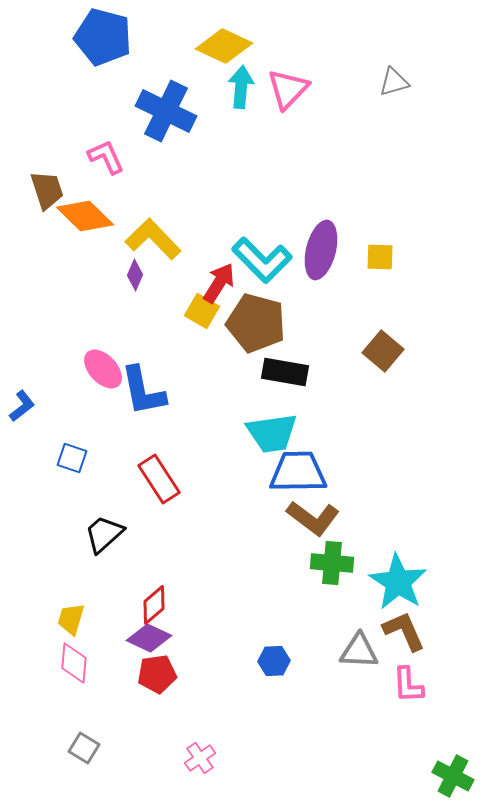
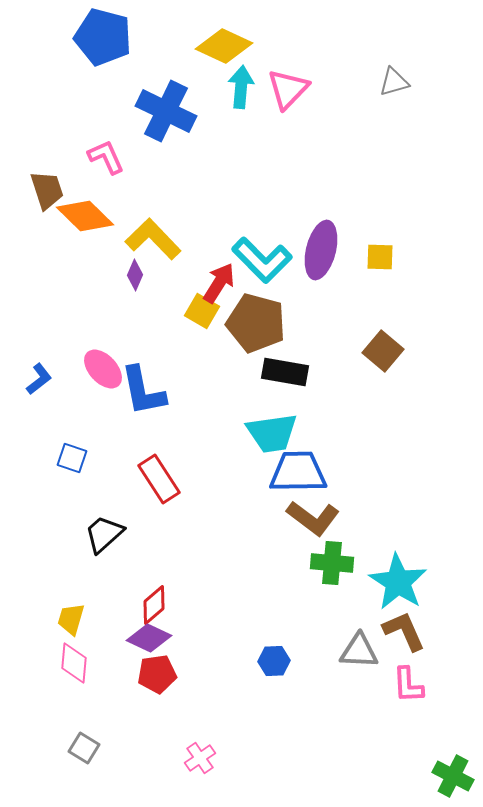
blue L-shape at (22, 406): moved 17 px right, 27 px up
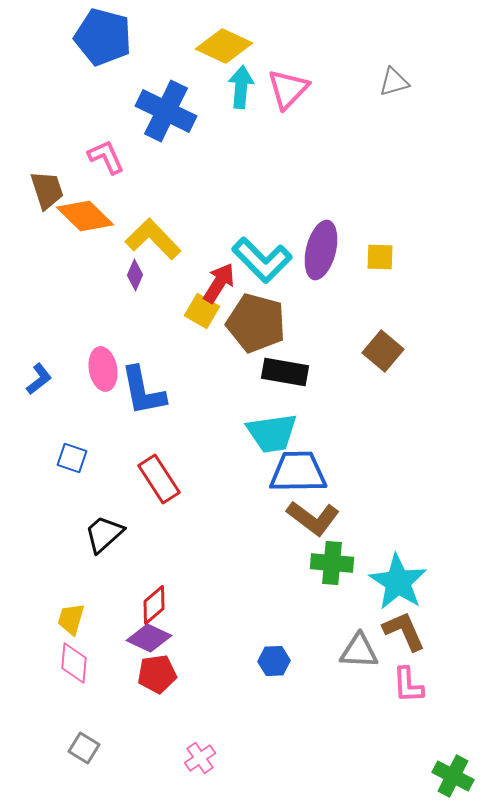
pink ellipse at (103, 369): rotated 33 degrees clockwise
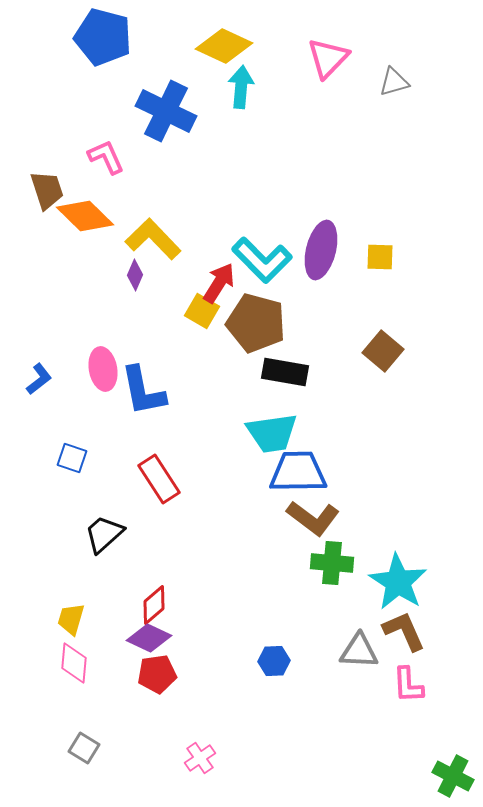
pink triangle at (288, 89): moved 40 px right, 31 px up
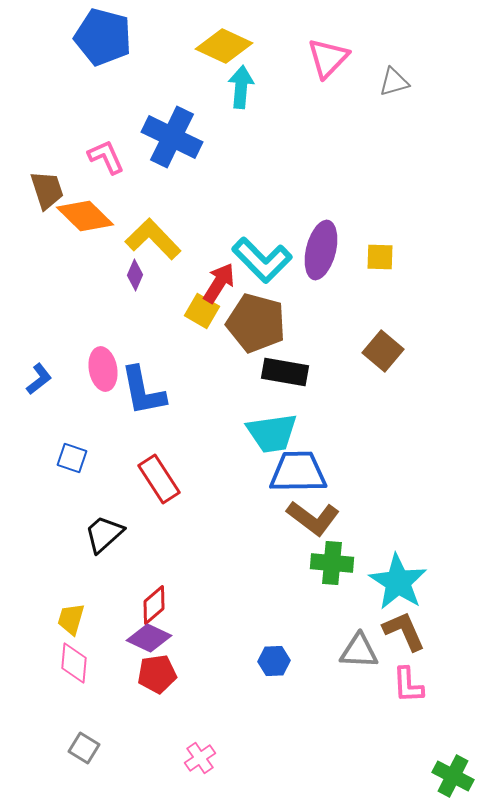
blue cross at (166, 111): moved 6 px right, 26 px down
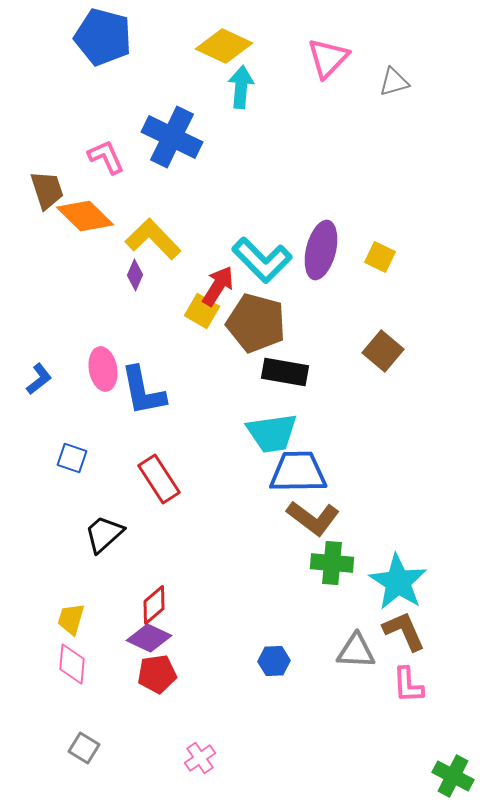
yellow square at (380, 257): rotated 24 degrees clockwise
red arrow at (219, 283): moved 1 px left, 3 px down
gray triangle at (359, 651): moved 3 px left
pink diamond at (74, 663): moved 2 px left, 1 px down
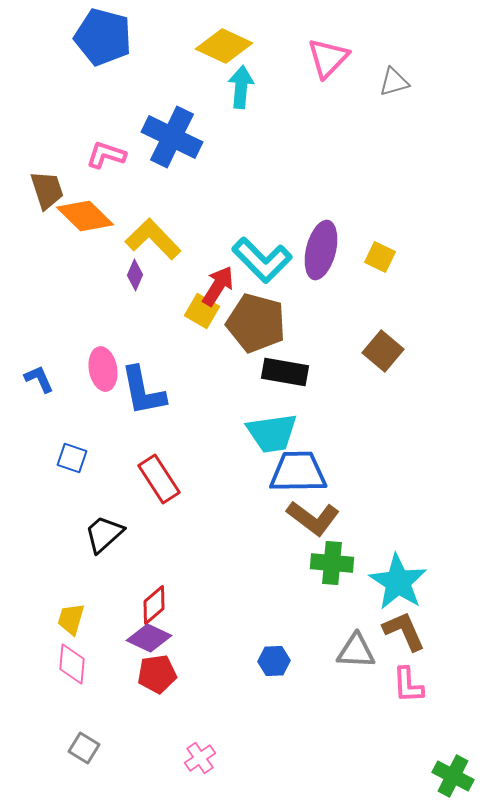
pink L-shape at (106, 157): moved 2 px up; rotated 48 degrees counterclockwise
blue L-shape at (39, 379): rotated 76 degrees counterclockwise
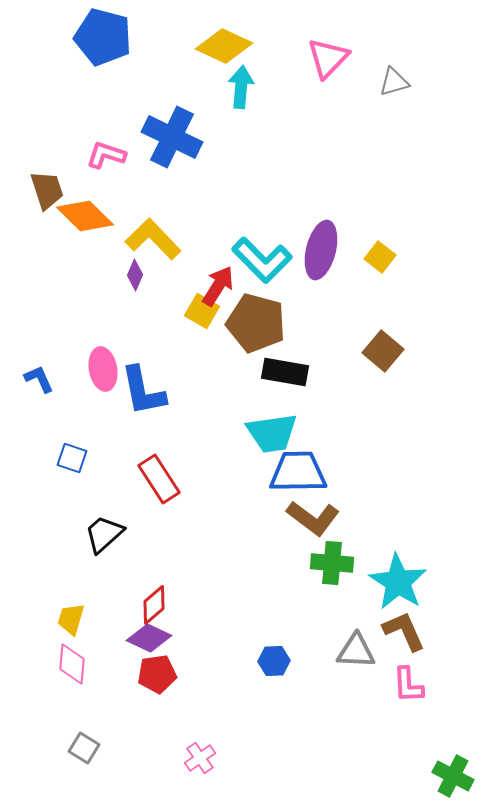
yellow square at (380, 257): rotated 12 degrees clockwise
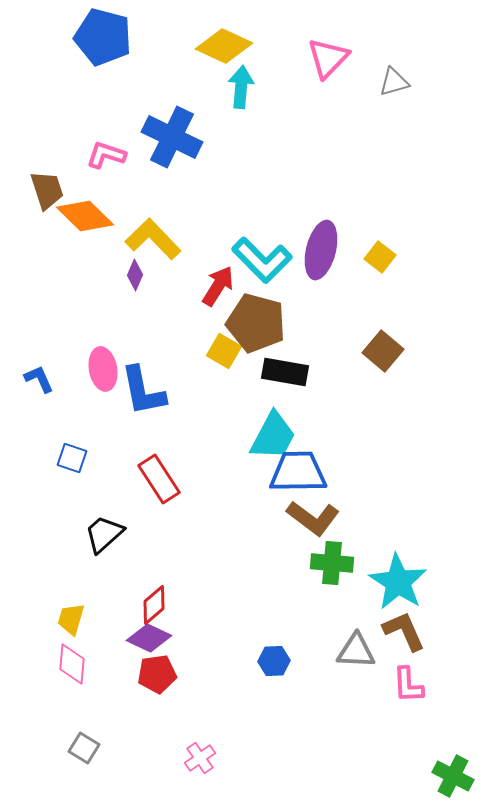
yellow square at (202, 311): moved 22 px right, 40 px down
cyan trapezoid at (272, 433): moved 1 px right, 3 px down; rotated 54 degrees counterclockwise
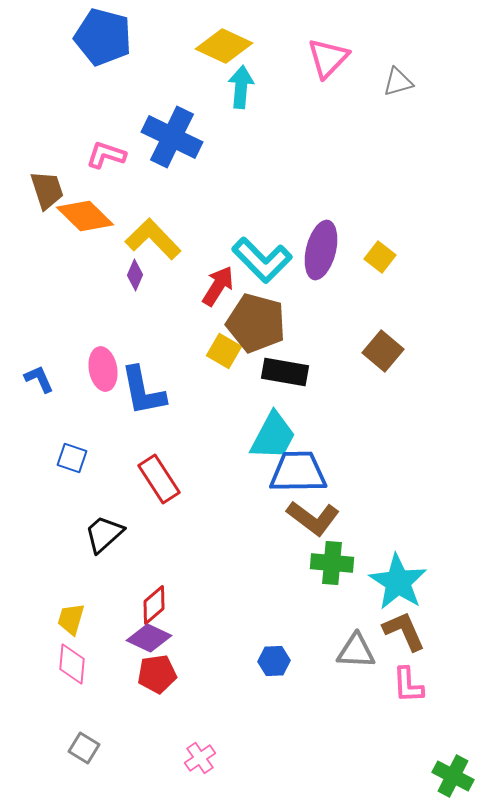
gray triangle at (394, 82): moved 4 px right
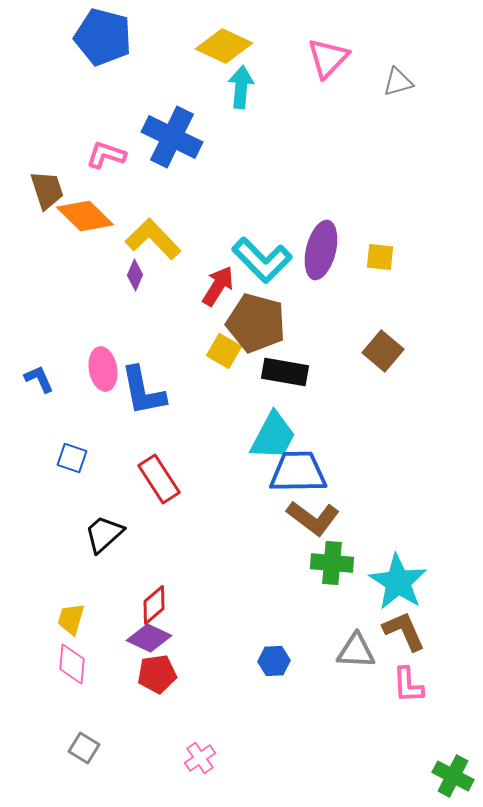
yellow square at (380, 257): rotated 32 degrees counterclockwise
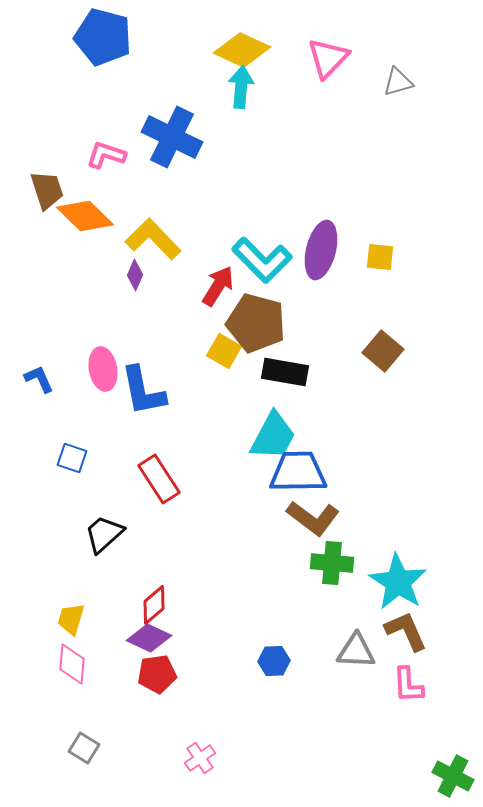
yellow diamond at (224, 46): moved 18 px right, 4 px down
brown L-shape at (404, 631): moved 2 px right
